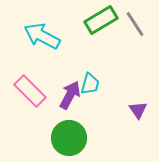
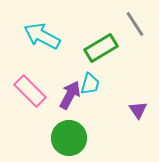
green rectangle: moved 28 px down
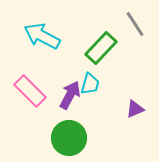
green rectangle: rotated 16 degrees counterclockwise
purple triangle: moved 3 px left, 1 px up; rotated 42 degrees clockwise
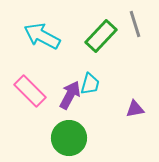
gray line: rotated 16 degrees clockwise
green rectangle: moved 12 px up
purple triangle: rotated 12 degrees clockwise
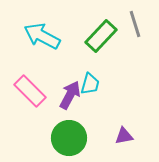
purple triangle: moved 11 px left, 27 px down
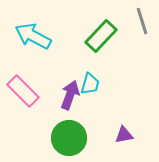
gray line: moved 7 px right, 3 px up
cyan arrow: moved 9 px left
pink rectangle: moved 7 px left
purple arrow: rotated 8 degrees counterclockwise
purple triangle: moved 1 px up
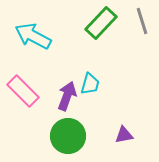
green rectangle: moved 13 px up
purple arrow: moved 3 px left, 1 px down
green circle: moved 1 px left, 2 px up
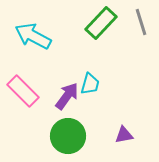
gray line: moved 1 px left, 1 px down
purple arrow: rotated 16 degrees clockwise
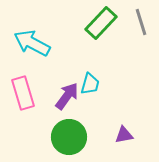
cyan arrow: moved 1 px left, 7 px down
pink rectangle: moved 2 px down; rotated 28 degrees clockwise
green circle: moved 1 px right, 1 px down
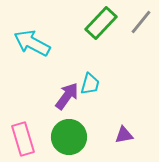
gray line: rotated 56 degrees clockwise
pink rectangle: moved 46 px down
